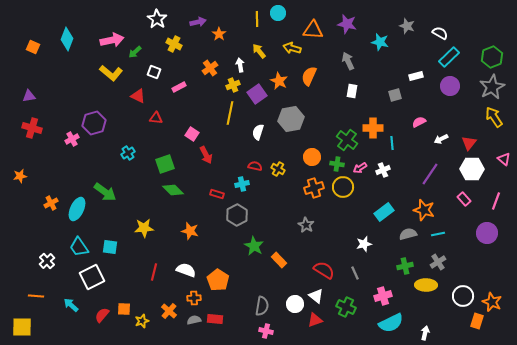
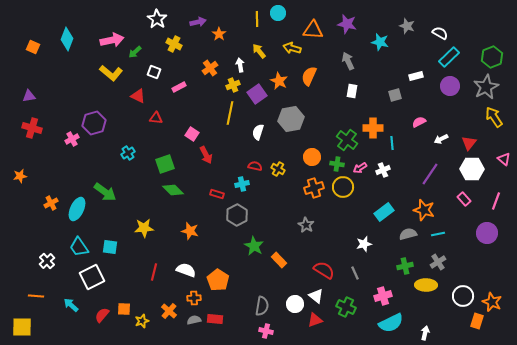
gray star at (492, 87): moved 6 px left
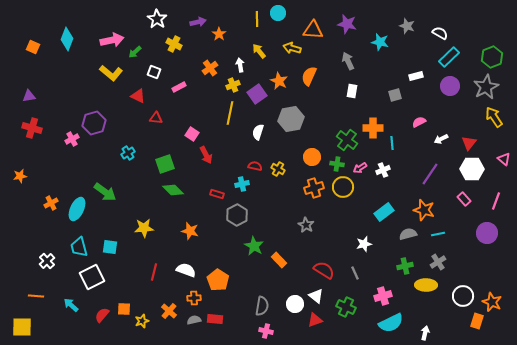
cyan trapezoid at (79, 247): rotated 20 degrees clockwise
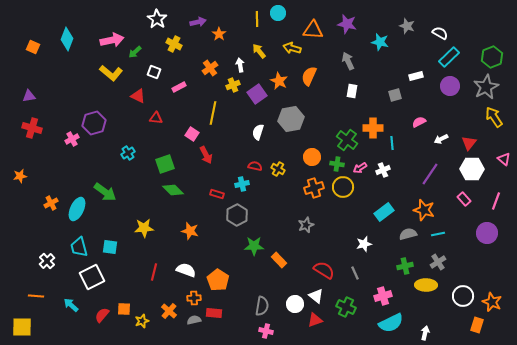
yellow line at (230, 113): moved 17 px left
gray star at (306, 225): rotated 21 degrees clockwise
green star at (254, 246): rotated 30 degrees counterclockwise
red rectangle at (215, 319): moved 1 px left, 6 px up
orange rectangle at (477, 321): moved 4 px down
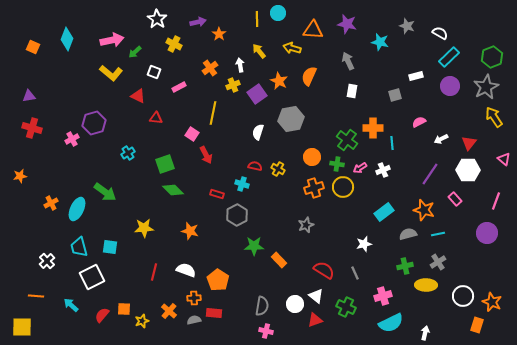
white hexagon at (472, 169): moved 4 px left, 1 px down
cyan cross at (242, 184): rotated 32 degrees clockwise
pink rectangle at (464, 199): moved 9 px left
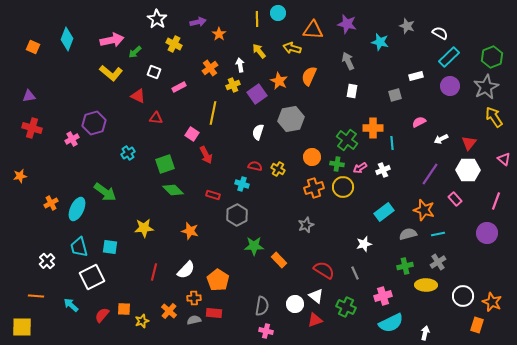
red rectangle at (217, 194): moved 4 px left, 1 px down
white semicircle at (186, 270): rotated 114 degrees clockwise
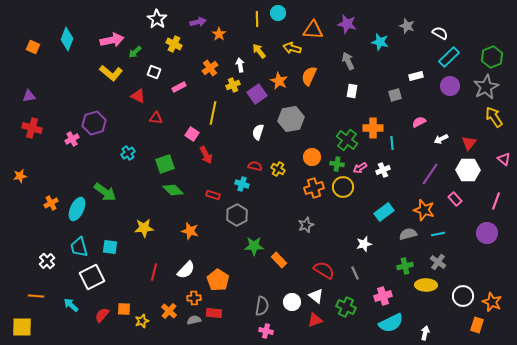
gray cross at (438, 262): rotated 21 degrees counterclockwise
white circle at (295, 304): moved 3 px left, 2 px up
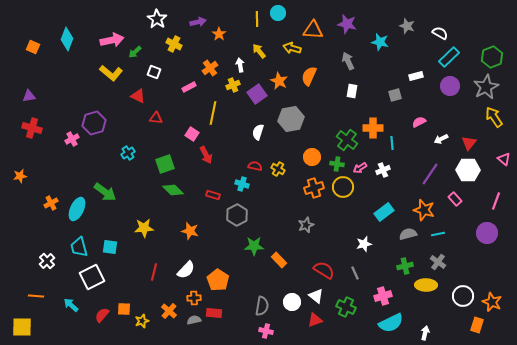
pink rectangle at (179, 87): moved 10 px right
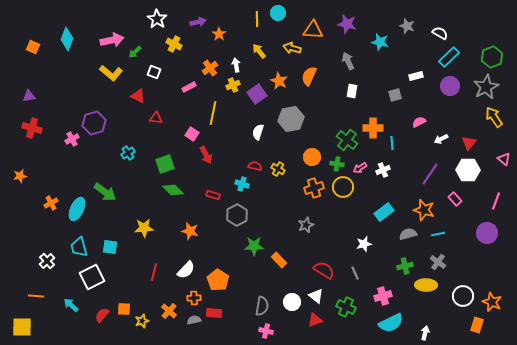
white arrow at (240, 65): moved 4 px left
